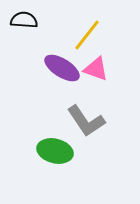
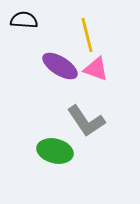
yellow line: rotated 52 degrees counterclockwise
purple ellipse: moved 2 px left, 2 px up
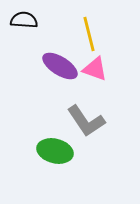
yellow line: moved 2 px right, 1 px up
pink triangle: moved 1 px left
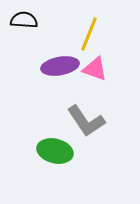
yellow line: rotated 36 degrees clockwise
purple ellipse: rotated 42 degrees counterclockwise
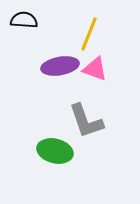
gray L-shape: rotated 15 degrees clockwise
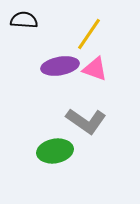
yellow line: rotated 12 degrees clockwise
gray L-shape: rotated 36 degrees counterclockwise
green ellipse: rotated 24 degrees counterclockwise
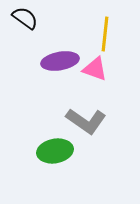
black semicircle: moved 1 px right, 2 px up; rotated 32 degrees clockwise
yellow line: moved 16 px right; rotated 28 degrees counterclockwise
purple ellipse: moved 5 px up
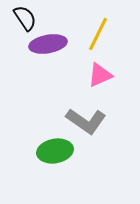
black semicircle: rotated 20 degrees clockwise
yellow line: moved 7 px left; rotated 20 degrees clockwise
purple ellipse: moved 12 px left, 17 px up
pink triangle: moved 5 px right, 6 px down; rotated 44 degrees counterclockwise
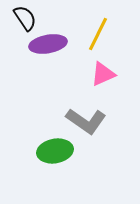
pink triangle: moved 3 px right, 1 px up
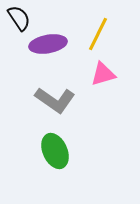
black semicircle: moved 6 px left
pink triangle: rotated 8 degrees clockwise
gray L-shape: moved 31 px left, 21 px up
green ellipse: rotated 76 degrees clockwise
